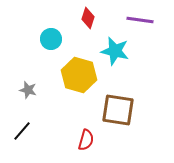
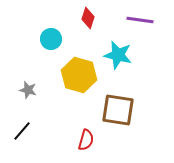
cyan star: moved 3 px right, 4 px down
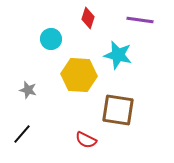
yellow hexagon: rotated 12 degrees counterclockwise
black line: moved 3 px down
red semicircle: rotated 100 degrees clockwise
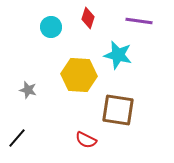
purple line: moved 1 px left, 1 px down
cyan circle: moved 12 px up
black line: moved 5 px left, 4 px down
